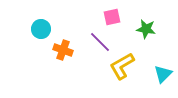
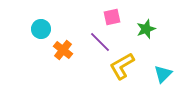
green star: rotated 30 degrees counterclockwise
orange cross: rotated 18 degrees clockwise
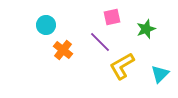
cyan circle: moved 5 px right, 4 px up
cyan triangle: moved 3 px left
